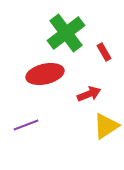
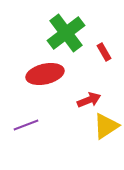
red arrow: moved 6 px down
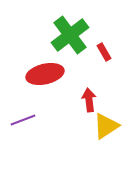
green cross: moved 4 px right, 2 px down
red arrow: rotated 75 degrees counterclockwise
purple line: moved 3 px left, 5 px up
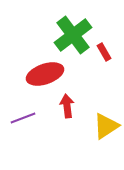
green cross: moved 3 px right
red ellipse: rotated 6 degrees counterclockwise
red arrow: moved 22 px left, 6 px down
purple line: moved 2 px up
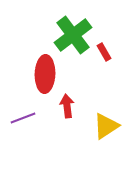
red ellipse: rotated 69 degrees counterclockwise
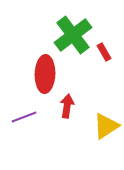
red arrow: rotated 15 degrees clockwise
purple line: moved 1 px right, 1 px up
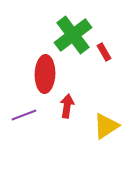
purple line: moved 2 px up
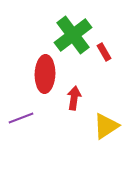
red arrow: moved 7 px right, 8 px up
purple line: moved 3 px left, 3 px down
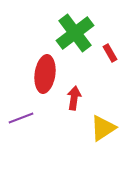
green cross: moved 2 px right, 2 px up
red rectangle: moved 6 px right, 1 px down
red ellipse: rotated 6 degrees clockwise
yellow triangle: moved 3 px left, 2 px down
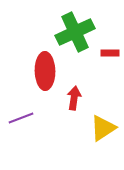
green cross: moved 1 px up; rotated 12 degrees clockwise
red rectangle: rotated 60 degrees counterclockwise
red ellipse: moved 3 px up; rotated 9 degrees counterclockwise
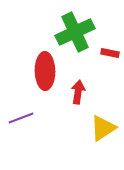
red rectangle: rotated 12 degrees clockwise
red arrow: moved 4 px right, 6 px up
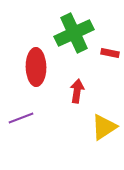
green cross: moved 1 px left, 1 px down
red ellipse: moved 9 px left, 4 px up
red arrow: moved 1 px left, 1 px up
yellow triangle: moved 1 px right, 1 px up
